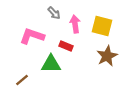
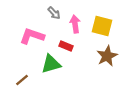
green triangle: rotated 15 degrees counterclockwise
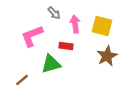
pink L-shape: rotated 40 degrees counterclockwise
red rectangle: rotated 16 degrees counterclockwise
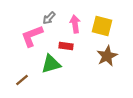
gray arrow: moved 5 px left, 5 px down; rotated 88 degrees clockwise
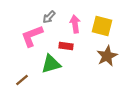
gray arrow: moved 1 px up
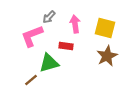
yellow square: moved 3 px right, 2 px down
green triangle: moved 2 px left, 1 px up
brown line: moved 9 px right
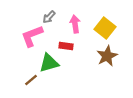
yellow square: rotated 25 degrees clockwise
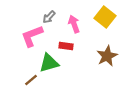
pink arrow: moved 1 px left; rotated 12 degrees counterclockwise
yellow square: moved 11 px up
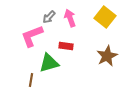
pink arrow: moved 4 px left, 6 px up
brown line: rotated 40 degrees counterclockwise
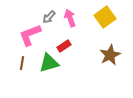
yellow square: rotated 15 degrees clockwise
pink L-shape: moved 2 px left, 1 px up
red rectangle: moved 2 px left; rotated 40 degrees counterclockwise
brown star: moved 3 px right, 1 px up
brown line: moved 9 px left, 17 px up
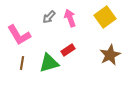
pink L-shape: moved 11 px left; rotated 100 degrees counterclockwise
red rectangle: moved 4 px right, 4 px down
